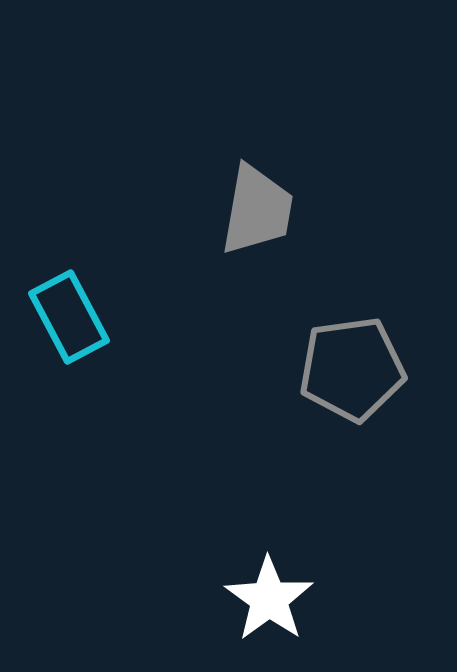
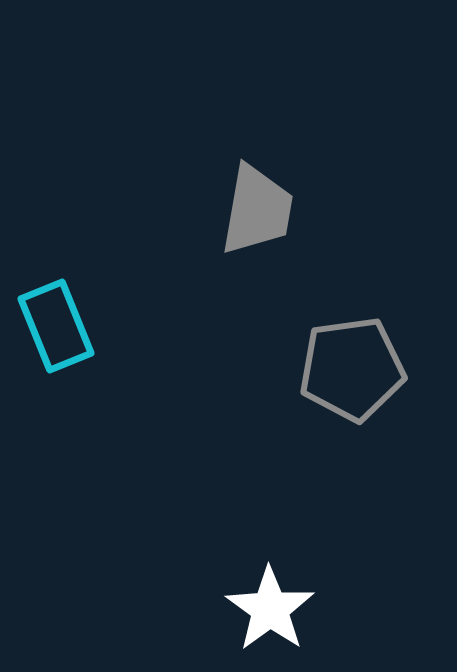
cyan rectangle: moved 13 px left, 9 px down; rotated 6 degrees clockwise
white star: moved 1 px right, 10 px down
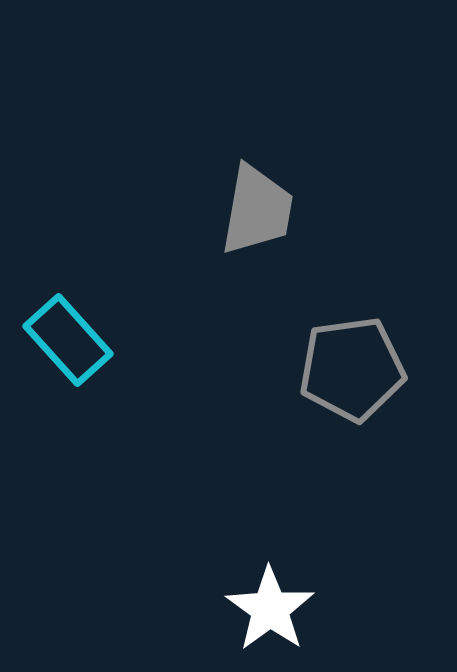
cyan rectangle: moved 12 px right, 14 px down; rotated 20 degrees counterclockwise
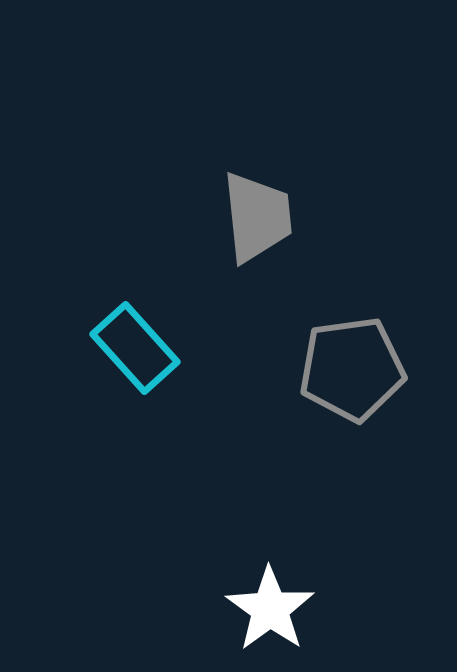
gray trapezoid: moved 7 px down; rotated 16 degrees counterclockwise
cyan rectangle: moved 67 px right, 8 px down
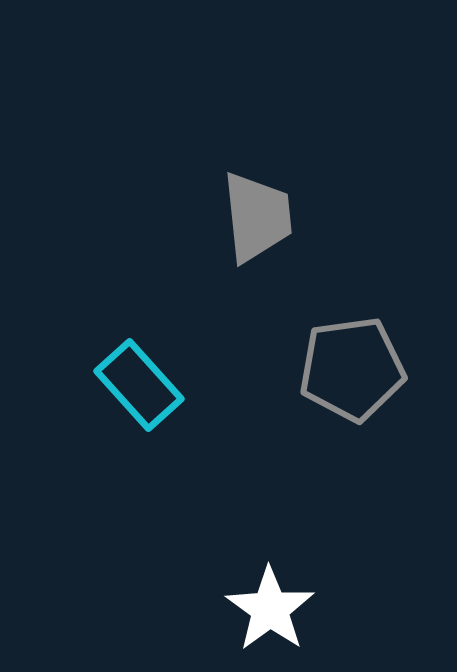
cyan rectangle: moved 4 px right, 37 px down
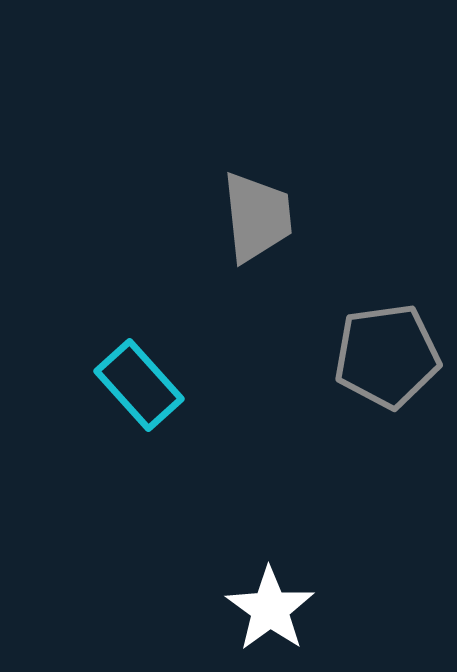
gray pentagon: moved 35 px right, 13 px up
